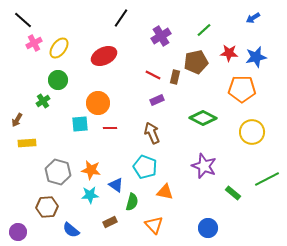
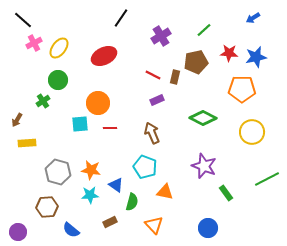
green rectangle at (233, 193): moved 7 px left; rotated 14 degrees clockwise
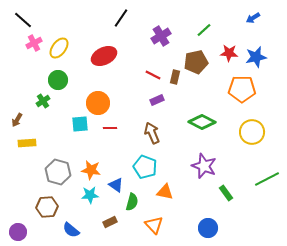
green diamond at (203, 118): moved 1 px left, 4 px down
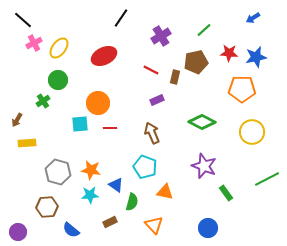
red line at (153, 75): moved 2 px left, 5 px up
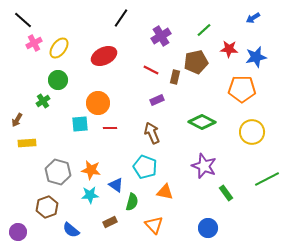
red star at (229, 53): moved 4 px up
brown hexagon at (47, 207): rotated 15 degrees counterclockwise
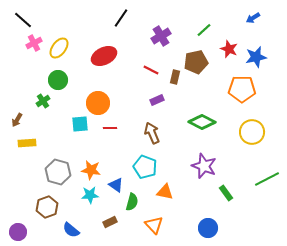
red star at (229, 49): rotated 18 degrees clockwise
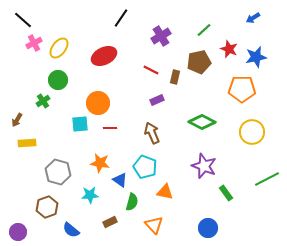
brown pentagon at (196, 62): moved 3 px right
orange star at (91, 170): moved 9 px right, 7 px up
blue triangle at (116, 185): moved 4 px right, 5 px up
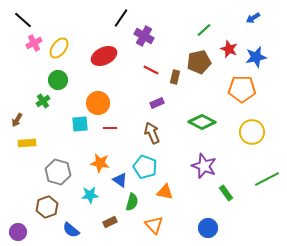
purple cross at (161, 36): moved 17 px left; rotated 30 degrees counterclockwise
purple rectangle at (157, 100): moved 3 px down
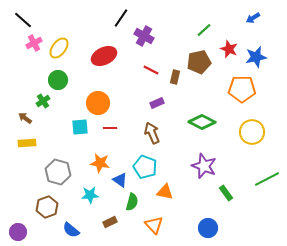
brown arrow at (17, 120): moved 8 px right, 2 px up; rotated 96 degrees clockwise
cyan square at (80, 124): moved 3 px down
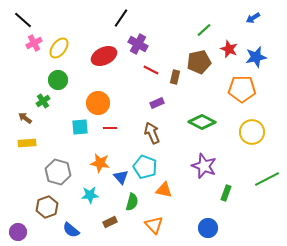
purple cross at (144, 36): moved 6 px left, 8 px down
blue triangle at (120, 180): moved 1 px right, 3 px up; rotated 14 degrees clockwise
orange triangle at (165, 192): moved 1 px left, 2 px up
green rectangle at (226, 193): rotated 56 degrees clockwise
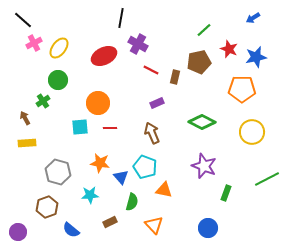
black line at (121, 18): rotated 24 degrees counterclockwise
brown arrow at (25, 118): rotated 24 degrees clockwise
